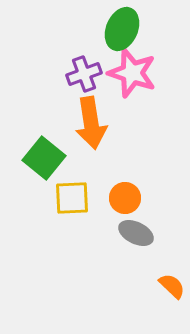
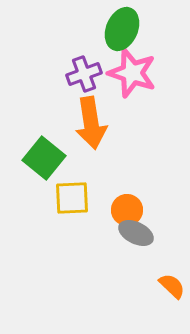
orange circle: moved 2 px right, 12 px down
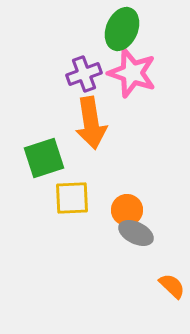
green square: rotated 33 degrees clockwise
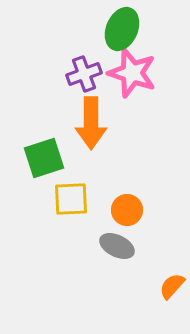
orange arrow: rotated 9 degrees clockwise
yellow square: moved 1 px left, 1 px down
gray ellipse: moved 19 px left, 13 px down
orange semicircle: rotated 92 degrees counterclockwise
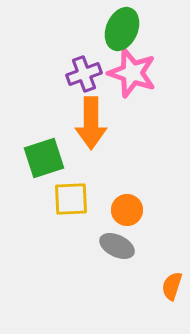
orange semicircle: rotated 24 degrees counterclockwise
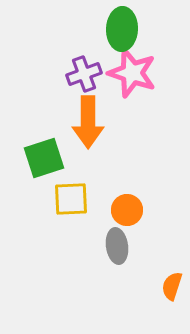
green ellipse: rotated 21 degrees counterclockwise
orange arrow: moved 3 px left, 1 px up
gray ellipse: rotated 56 degrees clockwise
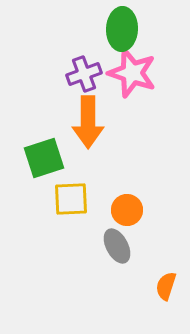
gray ellipse: rotated 20 degrees counterclockwise
orange semicircle: moved 6 px left
